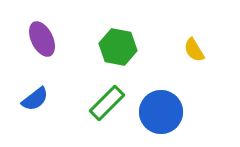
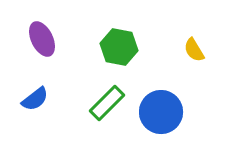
green hexagon: moved 1 px right
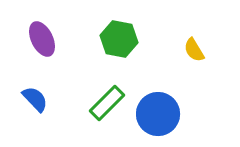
green hexagon: moved 8 px up
blue semicircle: rotated 96 degrees counterclockwise
blue circle: moved 3 px left, 2 px down
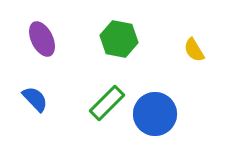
blue circle: moved 3 px left
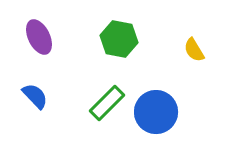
purple ellipse: moved 3 px left, 2 px up
blue semicircle: moved 3 px up
blue circle: moved 1 px right, 2 px up
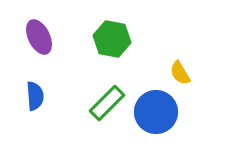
green hexagon: moved 7 px left
yellow semicircle: moved 14 px left, 23 px down
blue semicircle: rotated 40 degrees clockwise
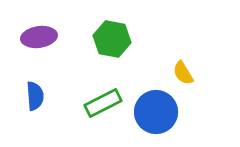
purple ellipse: rotated 72 degrees counterclockwise
yellow semicircle: moved 3 px right
green rectangle: moved 4 px left; rotated 18 degrees clockwise
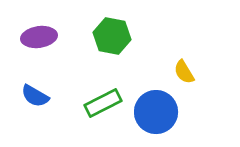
green hexagon: moved 3 px up
yellow semicircle: moved 1 px right, 1 px up
blue semicircle: rotated 124 degrees clockwise
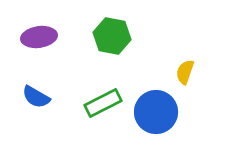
yellow semicircle: moved 1 px right; rotated 50 degrees clockwise
blue semicircle: moved 1 px right, 1 px down
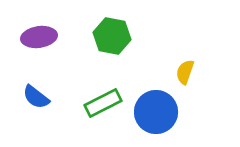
blue semicircle: rotated 8 degrees clockwise
